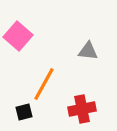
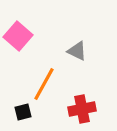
gray triangle: moved 11 px left; rotated 20 degrees clockwise
black square: moved 1 px left
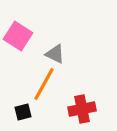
pink square: rotated 8 degrees counterclockwise
gray triangle: moved 22 px left, 3 px down
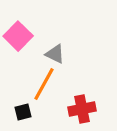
pink square: rotated 12 degrees clockwise
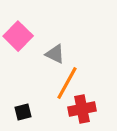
orange line: moved 23 px right, 1 px up
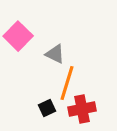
orange line: rotated 12 degrees counterclockwise
black square: moved 24 px right, 4 px up; rotated 12 degrees counterclockwise
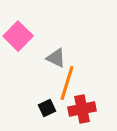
gray triangle: moved 1 px right, 4 px down
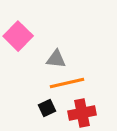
gray triangle: moved 1 px down; rotated 20 degrees counterclockwise
orange line: rotated 60 degrees clockwise
red cross: moved 4 px down
